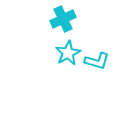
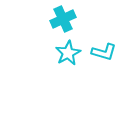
cyan L-shape: moved 7 px right, 9 px up
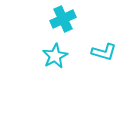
cyan star: moved 13 px left, 3 px down
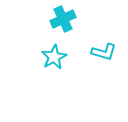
cyan star: moved 1 px left, 1 px down
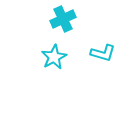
cyan L-shape: moved 1 px left, 1 px down
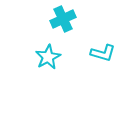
cyan star: moved 6 px left
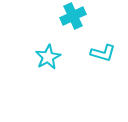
cyan cross: moved 10 px right, 3 px up
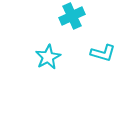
cyan cross: moved 1 px left
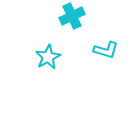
cyan L-shape: moved 3 px right, 3 px up
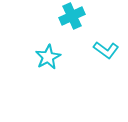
cyan L-shape: rotated 20 degrees clockwise
